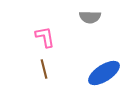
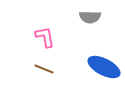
brown line: rotated 54 degrees counterclockwise
blue ellipse: moved 6 px up; rotated 60 degrees clockwise
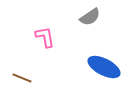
gray semicircle: rotated 35 degrees counterclockwise
brown line: moved 22 px left, 9 px down
